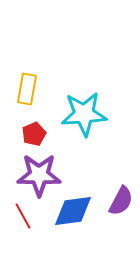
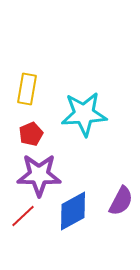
red pentagon: moved 3 px left
blue diamond: rotated 21 degrees counterclockwise
red line: rotated 76 degrees clockwise
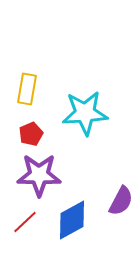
cyan star: moved 1 px right, 1 px up
blue diamond: moved 1 px left, 9 px down
red line: moved 2 px right, 6 px down
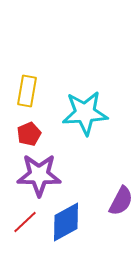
yellow rectangle: moved 2 px down
red pentagon: moved 2 px left
blue diamond: moved 6 px left, 2 px down
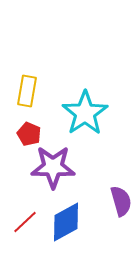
cyan star: rotated 30 degrees counterclockwise
red pentagon: rotated 25 degrees counterclockwise
purple star: moved 14 px right, 8 px up
purple semicircle: rotated 44 degrees counterclockwise
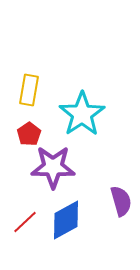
yellow rectangle: moved 2 px right, 1 px up
cyan star: moved 3 px left, 1 px down
red pentagon: rotated 15 degrees clockwise
blue diamond: moved 2 px up
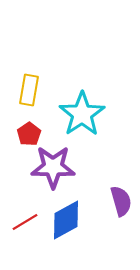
red line: rotated 12 degrees clockwise
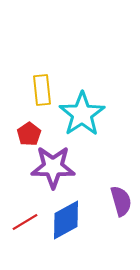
yellow rectangle: moved 13 px right; rotated 16 degrees counterclockwise
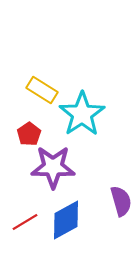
yellow rectangle: rotated 52 degrees counterclockwise
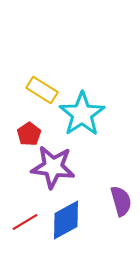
purple star: rotated 6 degrees clockwise
